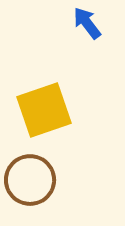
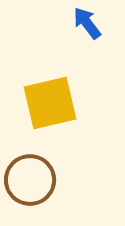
yellow square: moved 6 px right, 7 px up; rotated 6 degrees clockwise
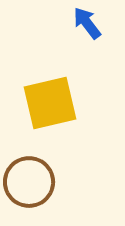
brown circle: moved 1 px left, 2 px down
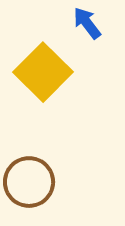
yellow square: moved 7 px left, 31 px up; rotated 32 degrees counterclockwise
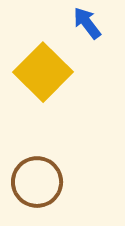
brown circle: moved 8 px right
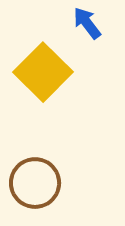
brown circle: moved 2 px left, 1 px down
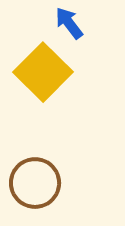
blue arrow: moved 18 px left
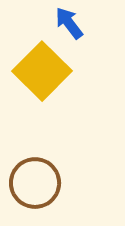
yellow square: moved 1 px left, 1 px up
